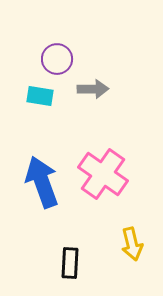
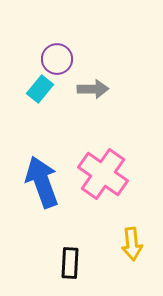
cyan rectangle: moved 7 px up; rotated 60 degrees counterclockwise
yellow arrow: rotated 8 degrees clockwise
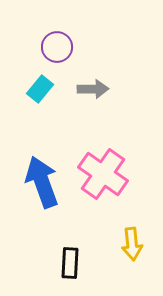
purple circle: moved 12 px up
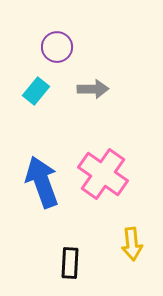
cyan rectangle: moved 4 px left, 2 px down
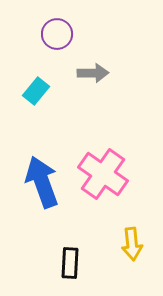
purple circle: moved 13 px up
gray arrow: moved 16 px up
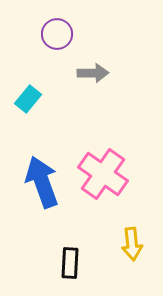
cyan rectangle: moved 8 px left, 8 px down
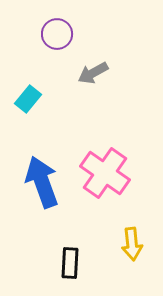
gray arrow: rotated 152 degrees clockwise
pink cross: moved 2 px right, 1 px up
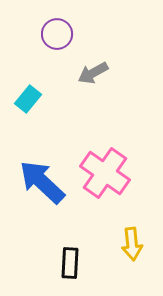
blue arrow: rotated 27 degrees counterclockwise
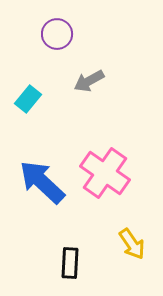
gray arrow: moved 4 px left, 8 px down
yellow arrow: rotated 28 degrees counterclockwise
